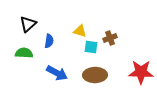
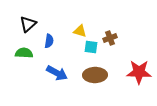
red star: moved 2 px left
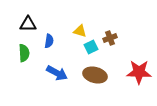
black triangle: rotated 42 degrees clockwise
cyan square: rotated 32 degrees counterclockwise
green semicircle: rotated 84 degrees clockwise
brown ellipse: rotated 15 degrees clockwise
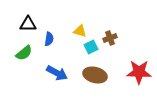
blue semicircle: moved 2 px up
green semicircle: rotated 54 degrees clockwise
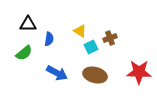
yellow triangle: rotated 16 degrees clockwise
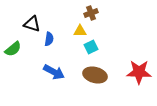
black triangle: moved 4 px right; rotated 18 degrees clockwise
yellow triangle: rotated 32 degrees counterclockwise
brown cross: moved 19 px left, 25 px up
green semicircle: moved 11 px left, 4 px up
blue arrow: moved 3 px left, 1 px up
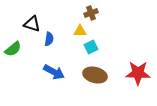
red star: moved 1 px left, 1 px down
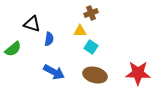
cyan square: rotated 32 degrees counterclockwise
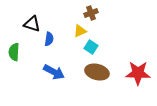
yellow triangle: rotated 24 degrees counterclockwise
green semicircle: moved 1 px right, 3 px down; rotated 132 degrees clockwise
brown ellipse: moved 2 px right, 3 px up
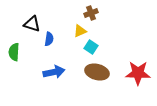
blue arrow: rotated 40 degrees counterclockwise
